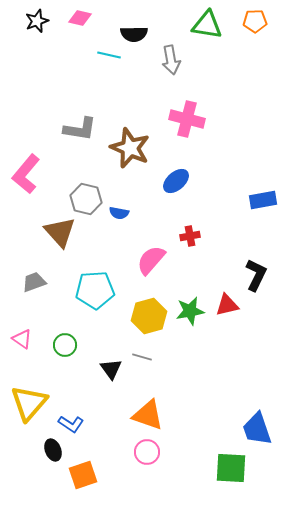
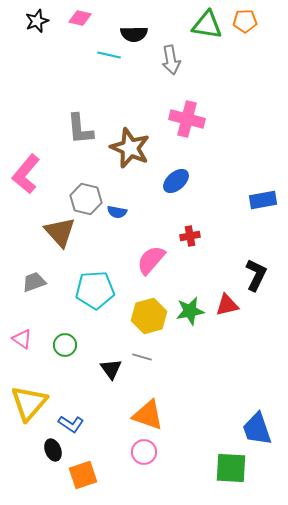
orange pentagon: moved 10 px left
gray L-shape: rotated 76 degrees clockwise
blue semicircle: moved 2 px left, 1 px up
pink circle: moved 3 px left
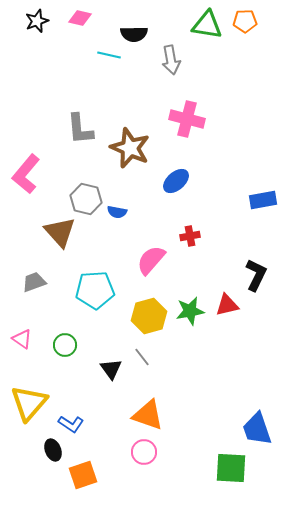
gray line: rotated 36 degrees clockwise
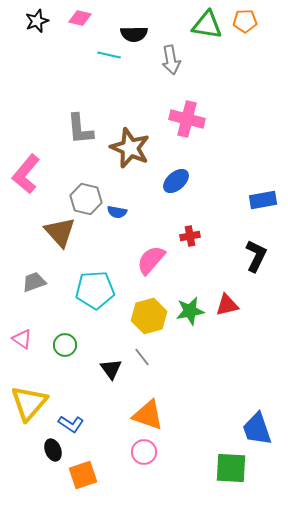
black L-shape: moved 19 px up
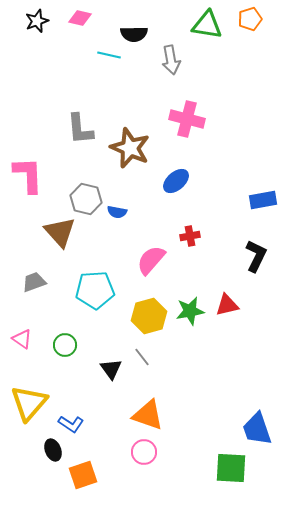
orange pentagon: moved 5 px right, 2 px up; rotated 15 degrees counterclockwise
pink L-shape: moved 2 px right, 1 px down; rotated 138 degrees clockwise
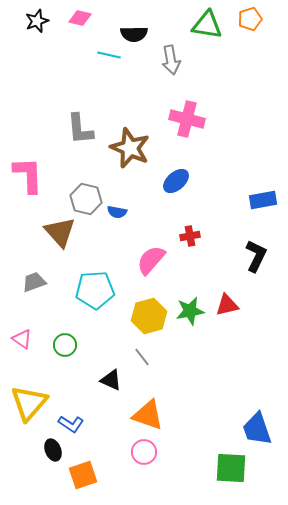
black triangle: moved 11 px down; rotated 30 degrees counterclockwise
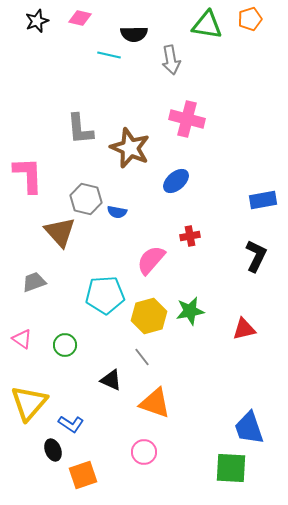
cyan pentagon: moved 10 px right, 5 px down
red triangle: moved 17 px right, 24 px down
orange triangle: moved 7 px right, 12 px up
blue trapezoid: moved 8 px left, 1 px up
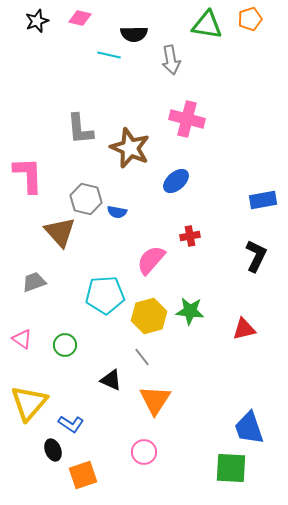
green star: rotated 16 degrees clockwise
orange triangle: moved 3 px up; rotated 44 degrees clockwise
